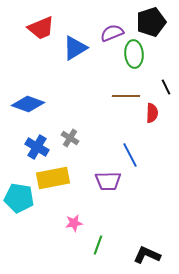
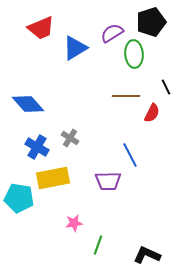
purple semicircle: rotated 10 degrees counterclockwise
blue diamond: rotated 28 degrees clockwise
red semicircle: rotated 24 degrees clockwise
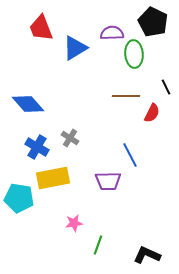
black pentagon: moved 2 px right; rotated 28 degrees counterclockwise
red trapezoid: rotated 92 degrees clockwise
purple semicircle: rotated 30 degrees clockwise
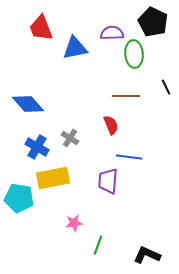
blue triangle: rotated 20 degrees clockwise
red semicircle: moved 41 px left, 12 px down; rotated 48 degrees counterclockwise
blue line: moved 1 px left, 2 px down; rotated 55 degrees counterclockwise
purple trapezoid: rotated 96 degrees clockwise
